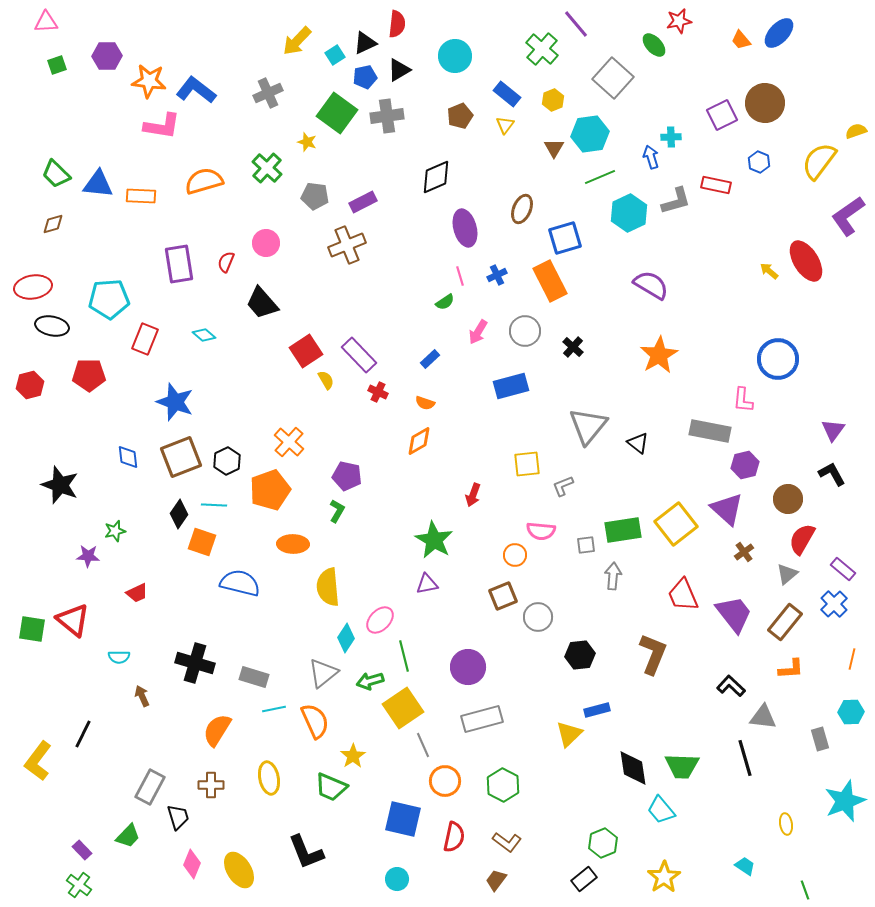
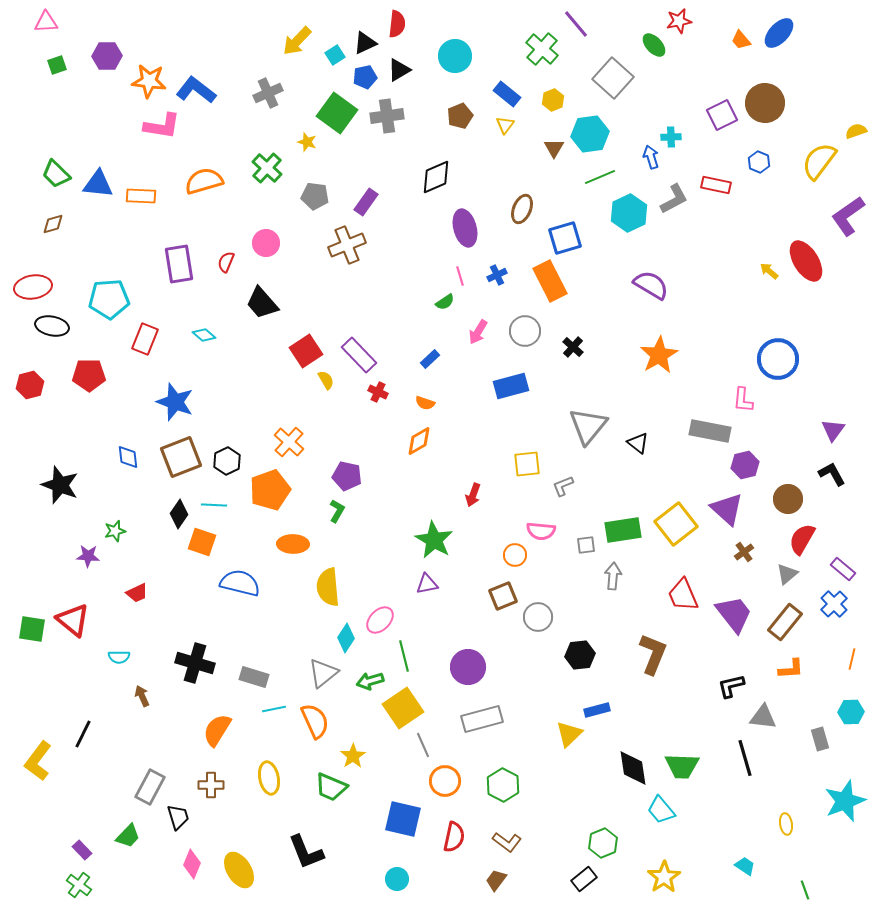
gray L-shape at (676, 201): moved 2 px left, 2 px up; rotated 12 degrees counterclockwise
purple rectangle at (363, 202): moved 3 px right; rotated 28 degrees counterclockwise
black L-shape at (731, 686): rotated 56 degrees counterclockwise
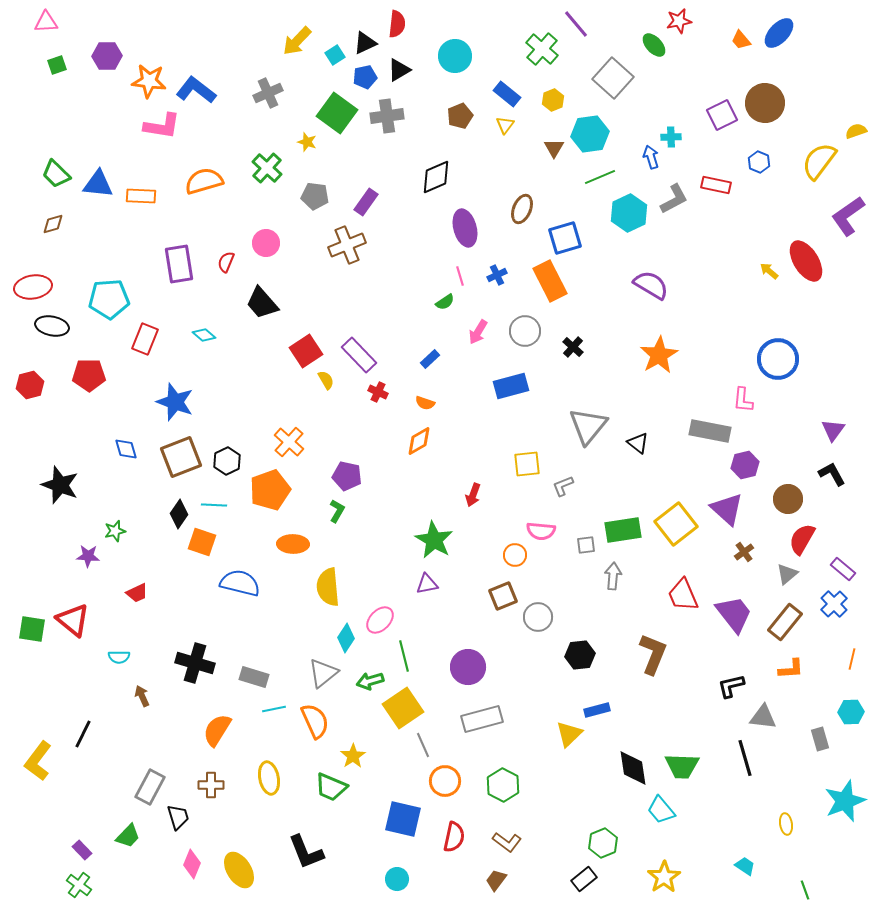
blue diamond at (128, 457): moved 2 px left, 8 px up; rotated 10 degrees counterclockwise
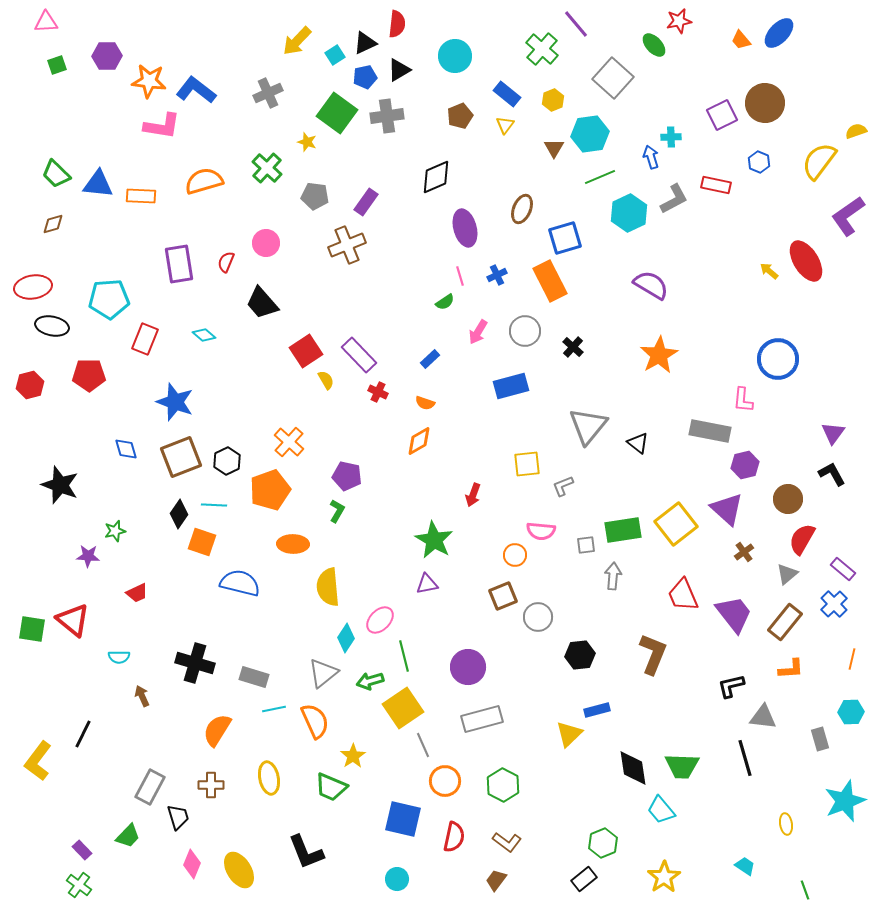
purple triangle at (833, 430): moved 3 px down
